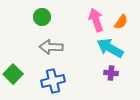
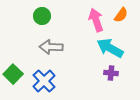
green circle: moved 1 px up
orange semicircle: moved 7 px up
blue cross: moved 9 px left; rotated 30 degrees counterclockwise
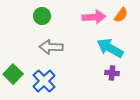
pink arrow: moved 2 px left, 3 px up; rotated 105 degrees clockwise
purple cross: moved 1 px right
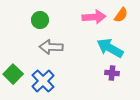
green circle: moved 2 px left, 4 px down
blue cross: moved 1 px left
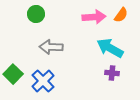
green circle: moved 4 px left, 6 px up
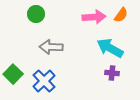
blue cross: moved 1 px right
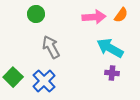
gray arrow: rotated 60 degrees clockwise
green square: moved 3 px down
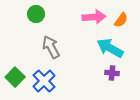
orange semicircle: moved 5 px down
green square: moved 2 px right
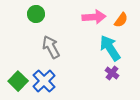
cyan arrow: rotated 28 degrees clockwise
purple cross: rotated 32 degrees clockwise
green square: moved 3 px right, 4 px down
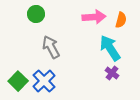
orange semicircle: rotated 21 degrees counterclockwise
